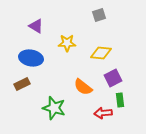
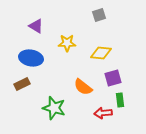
purple square: rotated 12 degrees clockwise
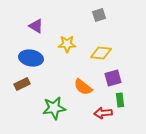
yellow star: moved 1 px down
green star: rotated 25 degrees counterclockwise
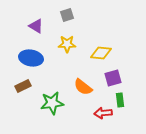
gray square: moved 32 px left
brown rectangle: moved 1 px right, 2 px down
green star: moved 2 px left, 5 px up
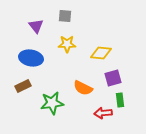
gray square: moved 2 px left, 1 px down; rotated 24 degrees clockwise
purple triangle: rotated 21 degrees clockwise
orange semicircle: moved 1 px down; rotated 12 degrees counterclockwise
